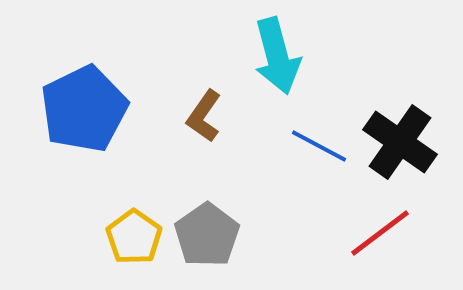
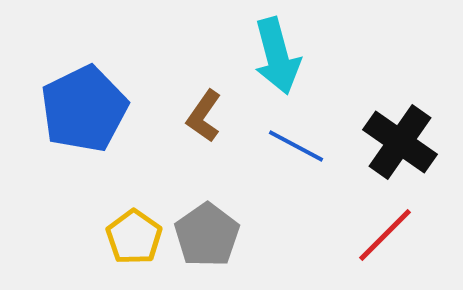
blue line: moved 23 px left
red line: moved 5 px right, 2 px down; rotated 8 degrees counterclockwise
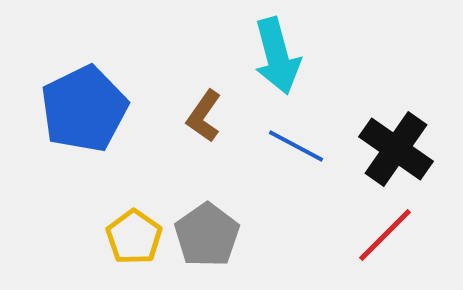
black cross: moved 4 px left, 7 px down
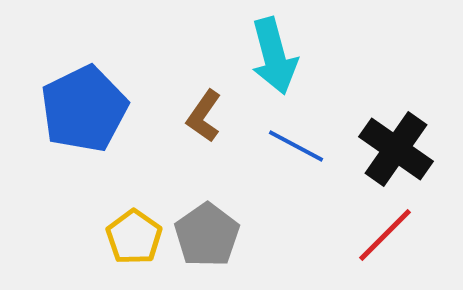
cyan arrow: moved 3 px left
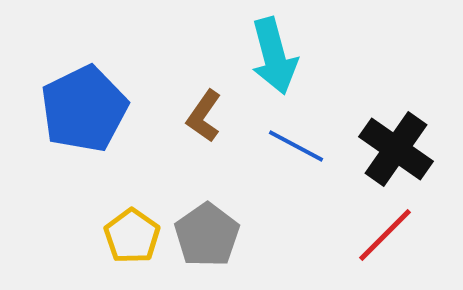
yellow pentagon: moved 2 px left, 1 px up
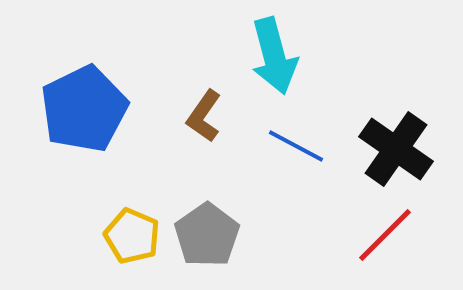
yellow pentagon: rotated 12 degrees counterclockwise
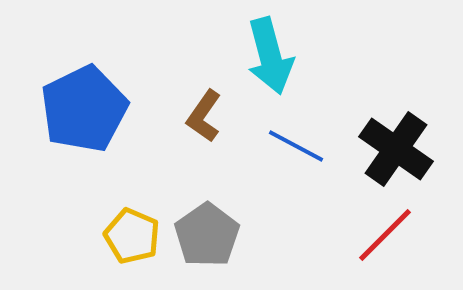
cyan arrow: moved 4 px left
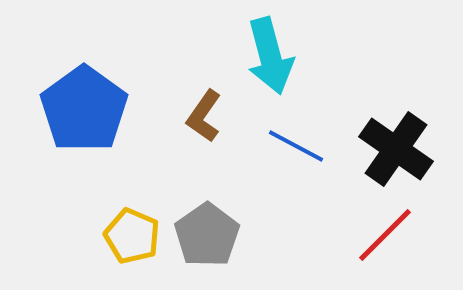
blue pentagon: rotated 10 degrees counterclockwise
